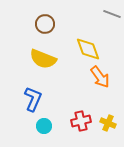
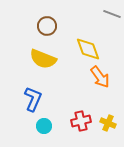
brown circle: moved 2 px right, 2 px down
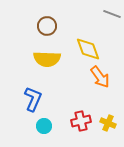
yellow semicircle: moved 4 px right; rotated 20 degrees counterclockwise
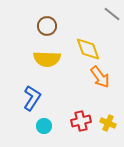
gray line: rotated 18 degrees clockwise
blue L-shape: moved 1 px left, 1 px up; rotated 10 degrees clockwise
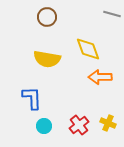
gray line: rotated 24 degrees counterclockwise
brown circle: moved 9 px up
yellow semicircle: rotated 8 degrees clockwise
orange arrow: rotated 125 degrees clockwise
blue L-shape: rotated 35 degrees counterclockwise
red cross: moved 2 px left, 4 px down; rotated 24 degrees counterclockwise
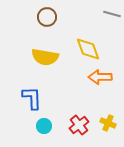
yellow semicircle: moved 2 px left, 2 px up
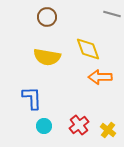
yellow semicircle: moved 2 px right
yellow cross: moved 7 px down; rotated 14 degrees clockwise
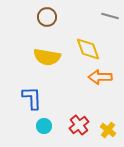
gray line: moved 2 px left, 2 px down
